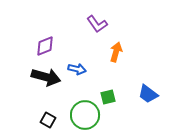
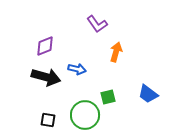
black square: rotated 21 degrees counterclockwise
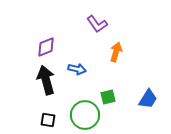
purple diamond: moved 1 px right, 1 px down
black arrow: moved 3 px down; rotated 120 degrees counterclockwise
blue trapezoid: moved 5 px down; rotated 95 degrees counterclockwise
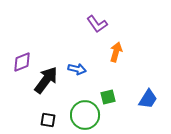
purple diamond: moved 24 px left, 15 px down
black arrow: rotated 52 degrees clockwise
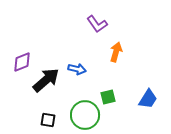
black arrow: rotated 12 degrees clockwise
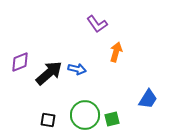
purple diamond: moved 2 px left
black arrow: moved 3 px right, 7 px up
green square: moved 4 px right, 22 px down
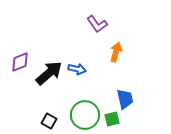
blue trapezoid: moved 23 px left; rotated 45 degrees counterclockwise
black square: moved 1 px right, 1 px down; rotated 21 degrees clockwise
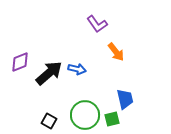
orange arrow: rotated 126 degrees clockwise
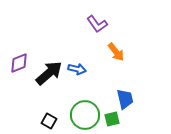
purple diamond: moved 1 px left, 1 px down
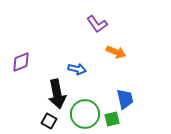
orange arrow: rotated 30 degrees counterclockwise
purple diamond: moved 2 px right, 1 px up
black arrow: moved 8 px right, 21 px down; rotated 120 degrees clockwise
green circle: moved 1 px up
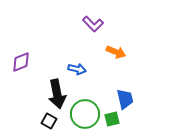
purple L-shape: moved 4 px left; rotated 10 degrees counterclockwise
